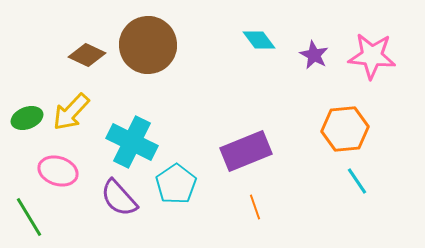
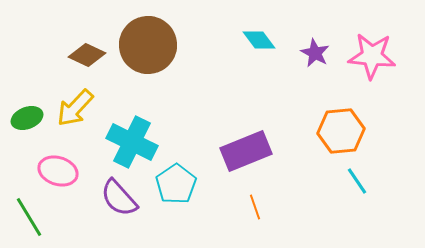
purple star: moved 1 px right, 2 px up
yellow arrow: moved 4 px right, 4 px up
orange hexagon: moved 4 px left, 2 px down
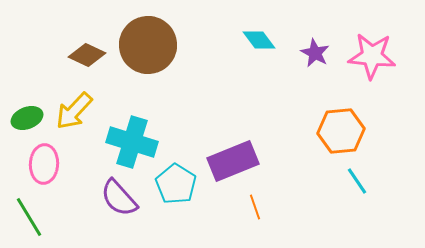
yellow arrow: moved 1 px left, 3 px down
cyan cross: rotated 9 degrees counterclockwise
purple rectangle: moved 13 px left, 10 px down
pink ellipse: moved 14 px left, 7 px up; rotated 75 degrees clockwise
cyan pentagon: rotated 6 degrees counterclockwise
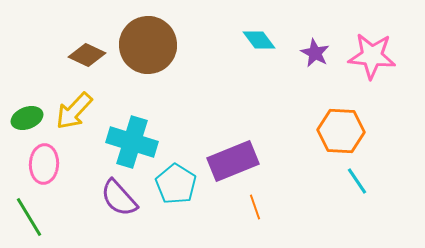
orange hexagon: rotated 9 degrees clockwise
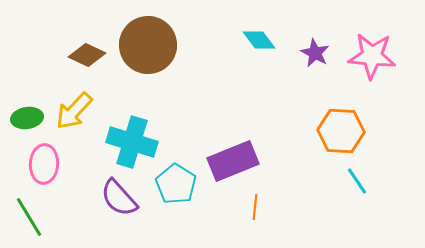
green ellipse: rotated 12 degrees clockwise
orange line: rotated 25 degrees clockwise
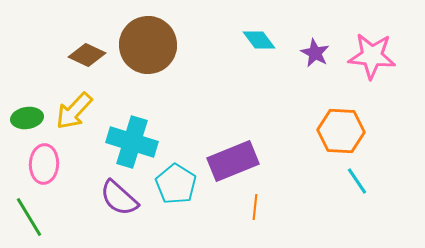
purple semicircle: rotated 6 degrees counterclockwise
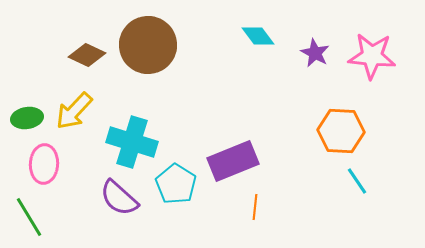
cyan diamond: moved 1 px left, 4 px up
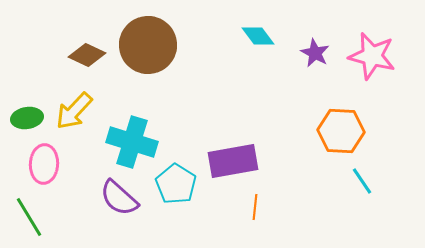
pink star: rotated 9 degrees clockwise
purple rectangle: rotated 12 degrees clockwise
cyan line: moved 5 px right
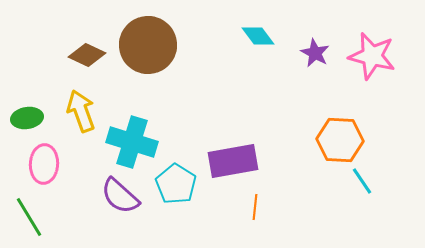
yellow arrow: moved 7 px right; rotated 117 degrees clockwise
orange hexagon: moved 1 px left, 9 px down
purple semicircle: moved 1 px right, 2 px up
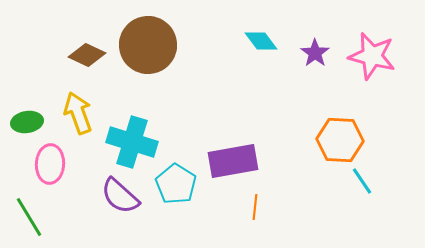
cyan diamond: moved 3 px right, 5 px down
purple star: rotated 8 degrees clockwise
yellow arrow: moved 3 px left, 2 px down
green ellipse: moved 4 px down
pink ellipse: moved 6 px right
